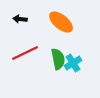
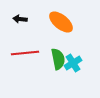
red line: rotated 20 degrees clockwise
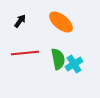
black arrow: moved 2 px down; rotated 120 degrees clockwise
cyan cross: moved 1 px right, 1 px down
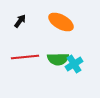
orange ellipse: rotated 10 degrees counterclockwise
red line: moved 4 px down
green semicircle: rotated 100 degrees clockwise
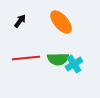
orange ellipse: rotated 20 degrees clockwise
red line: moved 1 px right, 1 px down
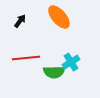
orange ellipse: moved 2 px left, 5 px up
green semicircle: moved 4 px left, 13 px down
cyan cross: moved 3 px left, 2 px up
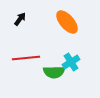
orange ellipse: moved 8 px right, 5 px down
black arrow: moved 2 px up
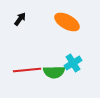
orange ellipse: rotated 20 degrees counterclockwise
red line: moved 1 px right, 12 px down
cyan cross: moved 2 px right, 1 px down
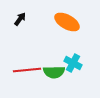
cyan cross: rotated 30 degrees counterclockwise
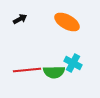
black arrow: rotated 24 degrees clockwise
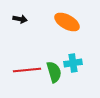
black arrow: rotated 40 degrees clockwise
cyan cross: rotated 36 degrees counterclockwise
green semicircle: rotated 105 degrees counterclockwise
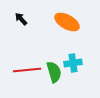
black arrow: moved 1 px right; rotated 144 degrees counterclockwise
